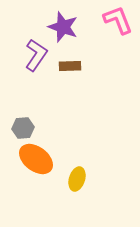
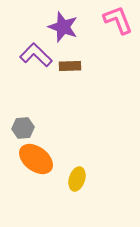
purple L-shape: rotated 80 degrees counterclockwise
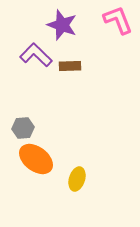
purple star: moved 1 px left, 2 px up
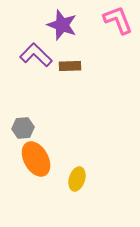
orange ellipse: rotated 24 degrees clockwise
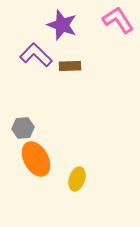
pink L-shape: rotated 12 degrees counterclockwise
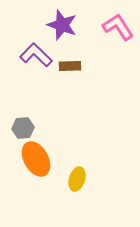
pink L-shape: moved 7 px down
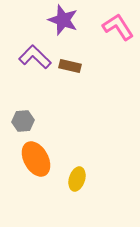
purple star: moved 1 px right, 5 px up
purple L-shape: moved 1 px left, 2 px down
brown rectangle: rotated 15 degrees clockwise
gray hexagon: moved 7 px up
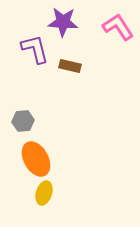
purple star: moved 2 px down; rotated 16 degrees counterclockwise
purple L-shape: moved 8 px up; rotated 32 degrees clockwise
yellow ellipse: moved 33 px left, 14 px down
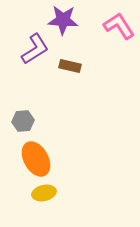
purple star: moved 2 px up
pink L-shape: moved 1 px right, 1 px up
purple L-shape: rotated 72 degrees clockwise
yellow ellipse: rotated 60 degrees clockwise
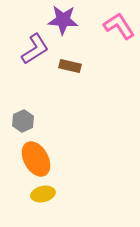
gray hexagon: rotated 20 degrees counterclockwise
yellow ellipse: moved 1 px left, 1 px down
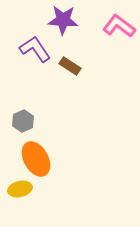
pink L-shape: rotated 20 degrees counterclockwise
purple L-shape: rotated 92 degrees counterclockwise
brown rectangle: rotated 20 degrees clockwise
yellow ellipse: moved 23 px left, 5 px up
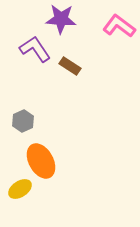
purple star: moved 2 px left, 1 px up
orange ellipse: moved 5 px right, 2 px down
yellow ellipse: rotated 20 degrees counterclockwise
